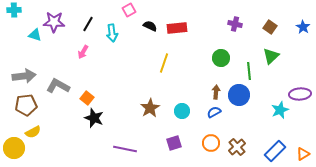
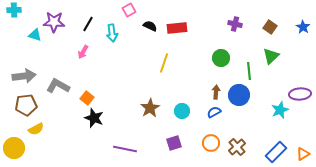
yellow semicircle: moved 3 px right, 3 px up
blue rectangle: moved 1 px right, 1 px down
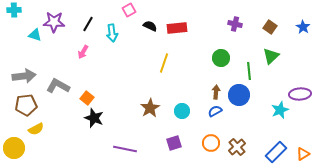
blue semicircle: moved 1 px right, 1 px up
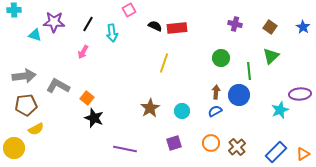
black semicircle: moved 5 px right
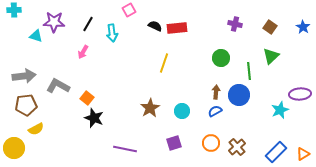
cyan triangle: moved 1 px right, 1 px down
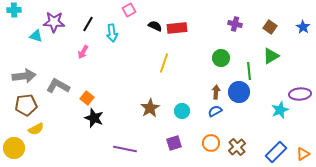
green triangle: rotated 12 degrees clockwise
blue circle: moved 3 px up
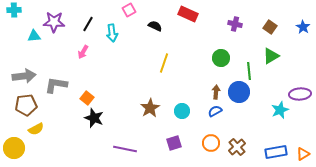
red rectangle: moved 11 px right, 14 px up; rotated 30 degrees clockwise
cyan triangle: moved 2 px left; rotated 24 degrees counterclockwise
gray L-shape: moved 2 px left, 1 px up; rotated 20 degrees counterclockwise
blue rectangle: rotated 35 degrees clockwise
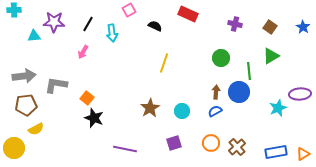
cyan star: moved 2 px left, 2 px up
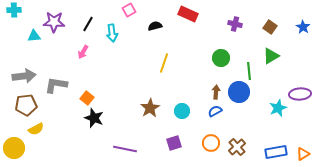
black semicircle: rotated 40 degrees counterclockwise
